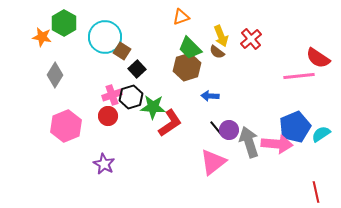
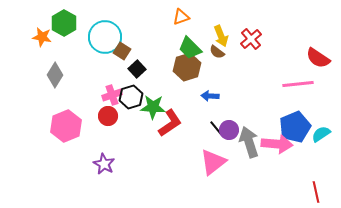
pink line: moved 1 px left, 8 px down
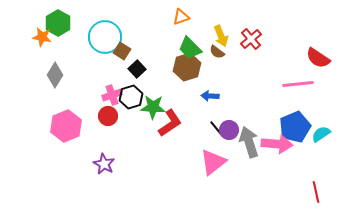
green hexagon: moved 6 px left
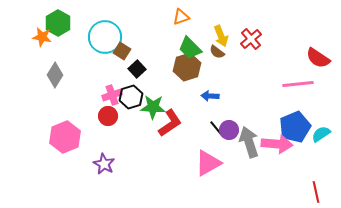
pink hexagon: moved 1 px left, 11 px down
pink triangle: moved 5 px left, 1 px down; rotated 8 degrees clockwise
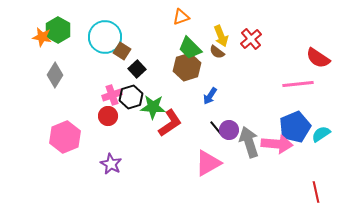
green hexagon: moved 7 px down
blue arrow: rotated 60 degrees counterclockwise
purple star: moved 7 px right
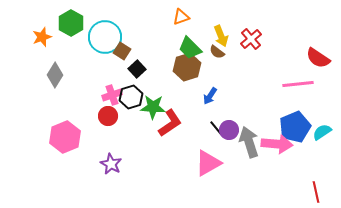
green hexagon: moved 13 px right, 7 px up
orange star: rotated 30 degrees counterclockwise
cyan semicircle: moved 1 px right, 2 px up
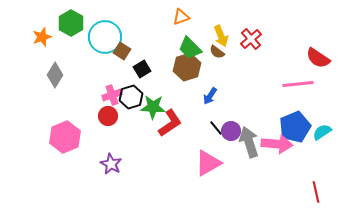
black square: moved 5 px right; rotated 12 degrees clockwise
purple circle: moved 2 px right, 1 px down
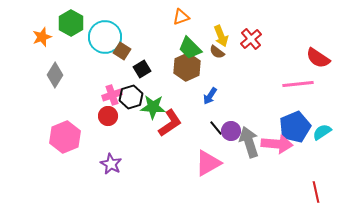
brown hexagon: rotated 8 degrees counterclockwise
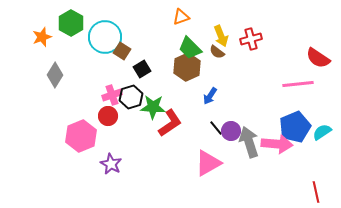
red cross: rotated 25 degrees clockwise
pink hexagon: moved 16 px right, 1 px up
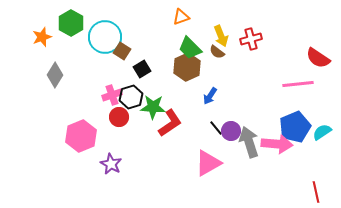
red circle: moved 11 px right, 1 px down
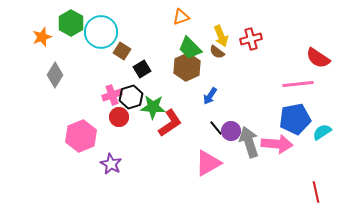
cyan circle: moved 4 px left, 5 px up
blue pentagon: moved 8 px up; rotated 12 degrees clockwise
